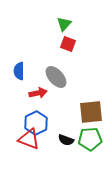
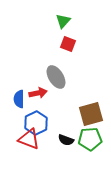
green triangle: moved 1 px left, 3 px up
blue semicircle: moved 28 px down
gray ellipse: rotated 10 degrees clockwise
brown square: moved 2 px down; rotated 10 degrees counterclockwise
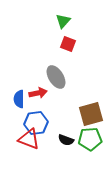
blue hexagon: rotated 20 degrees clockwise
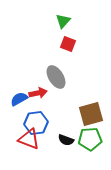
blue semicircle: rotated 60 degrees clockwise
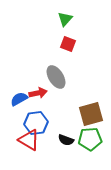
green triangle: moved 2 px right, 2 px up
red triangle: moved 1 px down; rotated 10 degrees clockwise
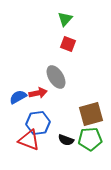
blue semicircle: moved 1 px left, 2 px up
blue hexagon: moved 2 px right
red triangle: rotated 10 degrees counterclockwise
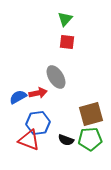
red square: moved 1 px left, 2 px up; rotated 14 degrees counterclockwise
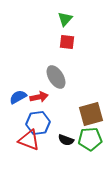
red arrow: moved 1 px right, 4 px down
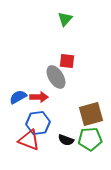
red square: moved 19 px down
red arrow: rotated 12 degrees clockwise
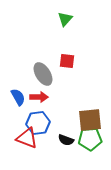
gray ellipse: moved 13 px left, 3 px up
blue semicircle: rotated 90 degrees clockwise
brown square: moved 1 px left, 6 px down; rotated 10 degrees clockwise
red triangle: moved 2 px left, 2 px up
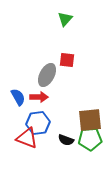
red square: moved 1 px up
gray ellipse: moved 4 px right, 1 px down; rotated 60 degrees clockwise
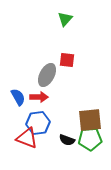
black semicircle: moved 1 px right
